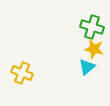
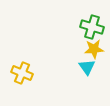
yellow star: rotated 18 degrees counterclockwise
cyan triangle: rotated 24 degrees counterclockwise
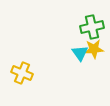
green cross: rotated 30 degrees counterclockwise
cyan triangle: moved 7 px left, 14 px up
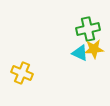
green cross: moved 4 px left, 2 px down
cyan triangle: rotated 30 degrees counterclockwise
